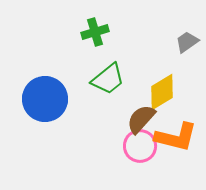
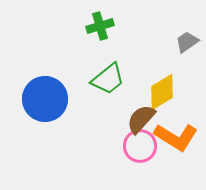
green cross: moved 5 px right, 6 px up
orange L-shape: rotated 18 degrees clockwise
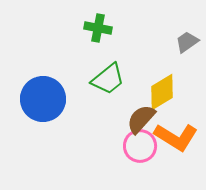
green cross: moved 2 px left, 2 px down; rotated 28 degrees clockwise
blue circle: moved 2 px left
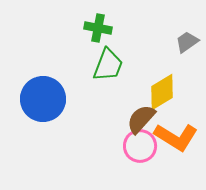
green trapezoid: moved 14 px up; rotated 30 degrees counterclockwise
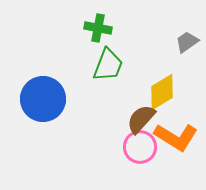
pink circle: moved 1 px down
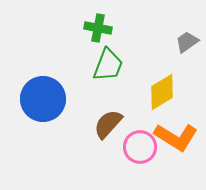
brown semicircle: moved 33 px left, 5 px down
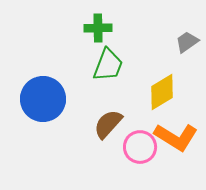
green cross: rotated 12 degrees counterclockwise
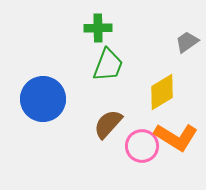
pink circle: moved 2 px right, 1 px up
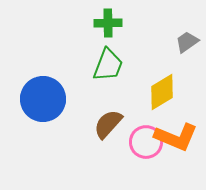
green cross: moved 10 px right, 5 px up
orange L-shape: rotated 9 degrees counterclockwise
pink circle: moved 4 px right, 4 px up
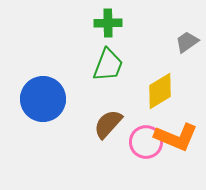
yellow diamond: moved 2 px left, 1 px up
